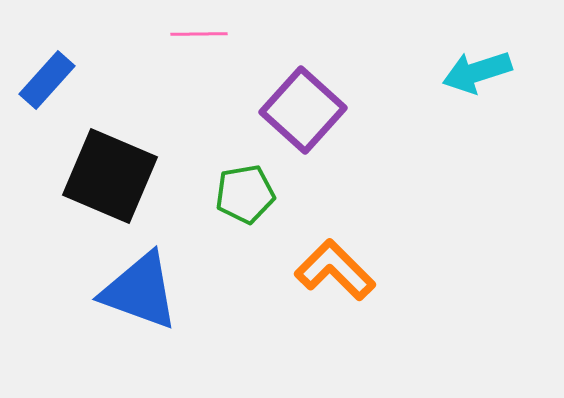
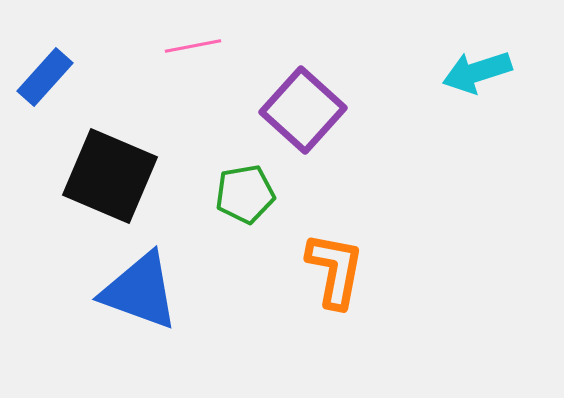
pink line: moved 6 px left, 12 px down; rotated 10 degrees counterclockwise
blue rectangle: moved 2 px left, 3 px up
orange L-shape: rotated 56 degrees clockwise
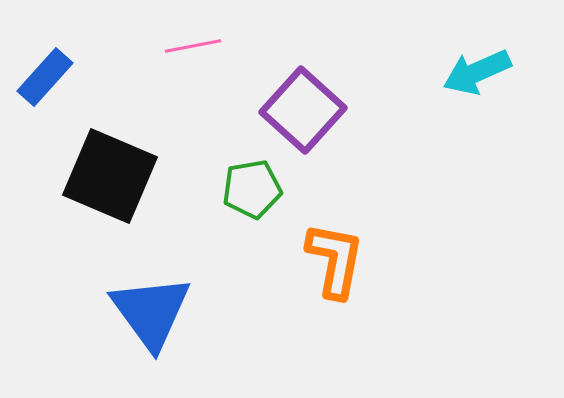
cyan arrow: rotated 6 degrees counterclockwise
green pentagon: moved 7 px right, 5 px up
orange L-shape: moved 10 px up
blue triangle: moved 11 px right, 21 px down; rotated 34 degrees clockwise
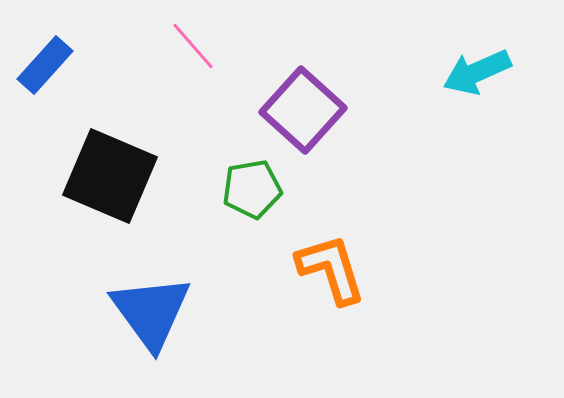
pink line: rotated 60 degrees clockwise
blue rectangle: moved 12 px up
orange L-shape: moved 4 px left, 9 px down; rotated 28 degrees counterclockwise
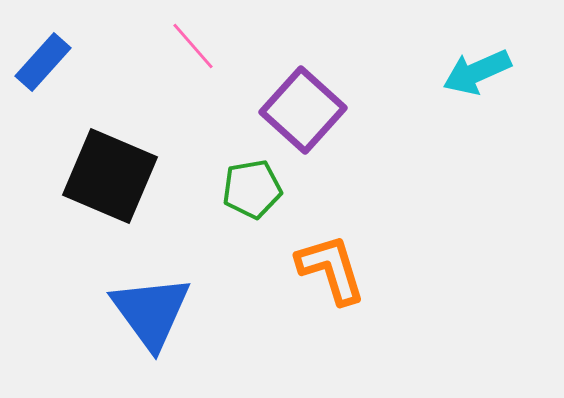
blue rectangle: moved 2 px left, 3 px up
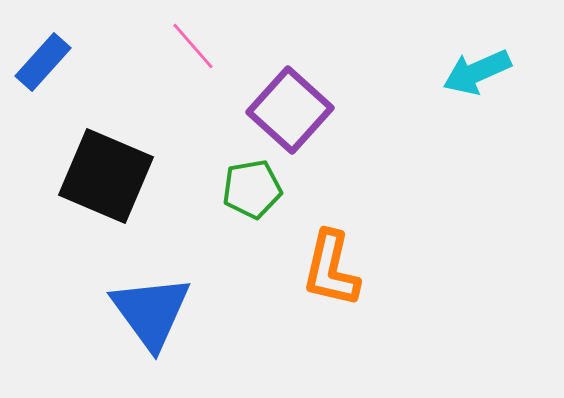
purple square: moved 13 px left
black square: moved 4 px left
orange L-shape: rotated 150 degrees counterclockwise
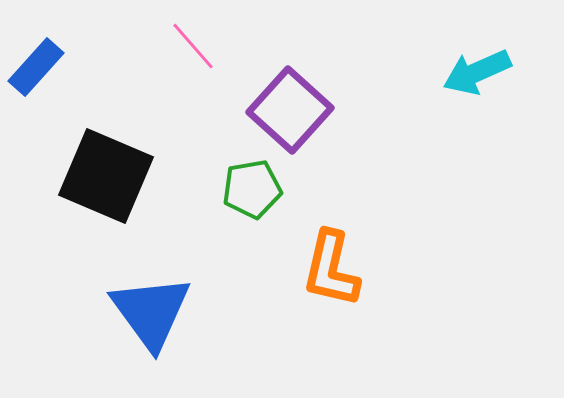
blue rectangle: moved 7 px left, 5 px down
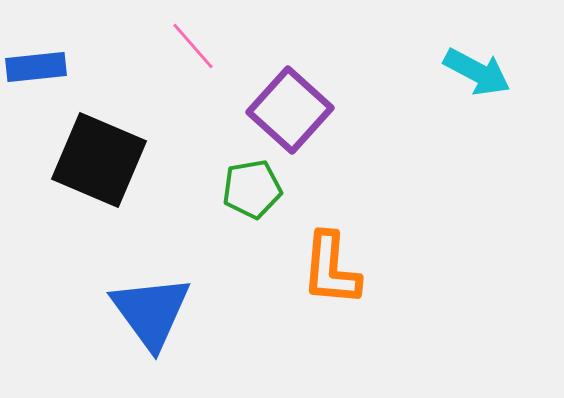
blue rectangle: rotated 42 degrees clockwise
cyan arrow: rotated 128 degrees counterclockwise
black square: moved 7 px left, 16 px up
orange L-shape: rotated 8 degrees counterclockwise
